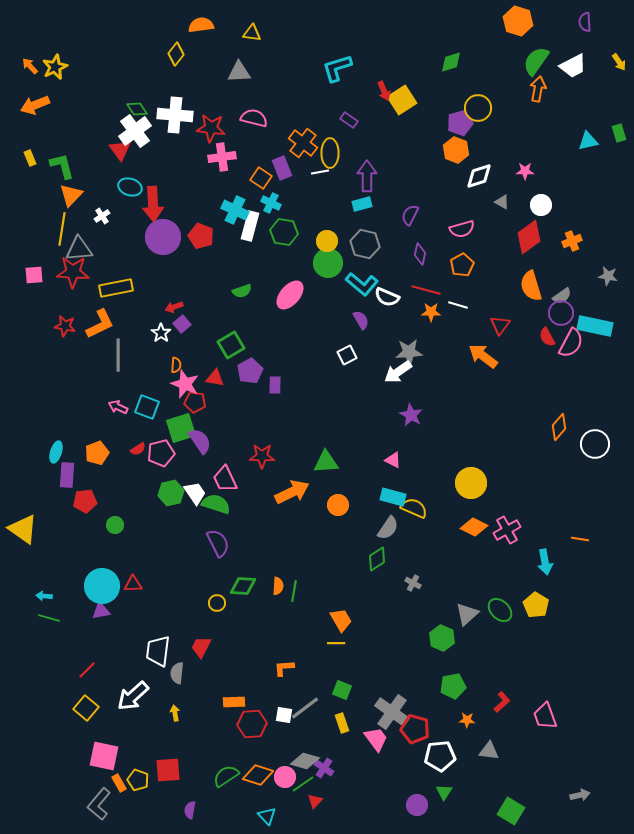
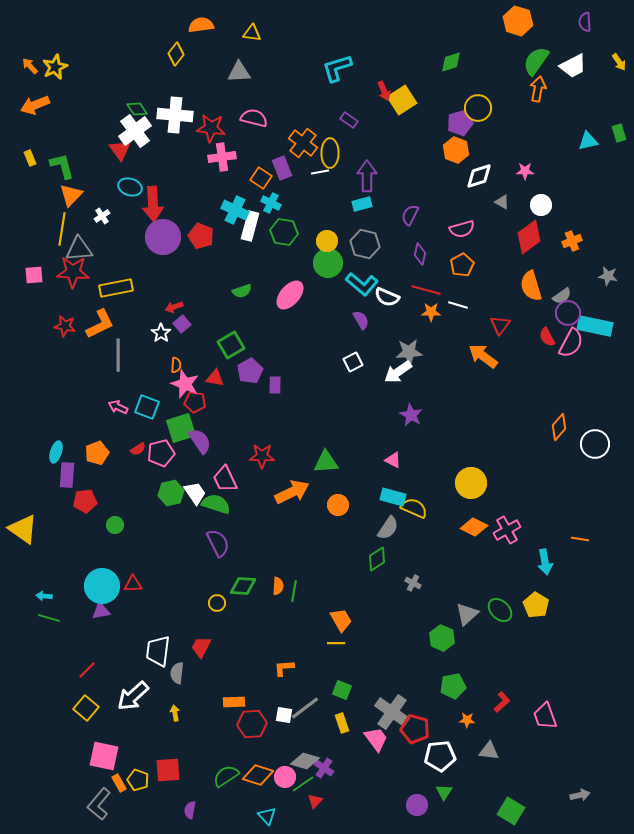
purple circle at (561, 313): moved 7 px right
white square at (347, 355): moved 6 px right, 7 px down
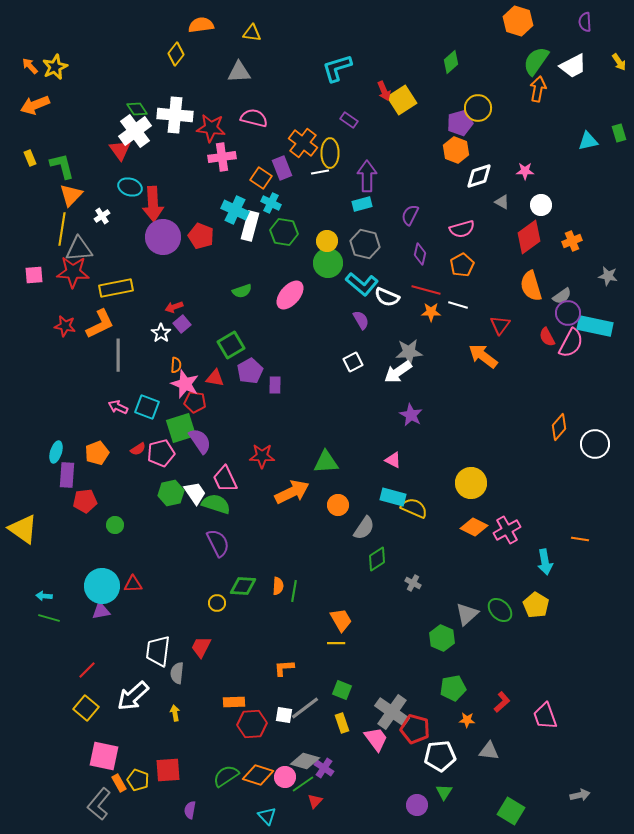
green diamond at (451, 62): rotated 25 degrees counterclockwise
gray semicircle at (388, 528): moved 24 px left
green pentagon at (453, 686): moved 2 px down
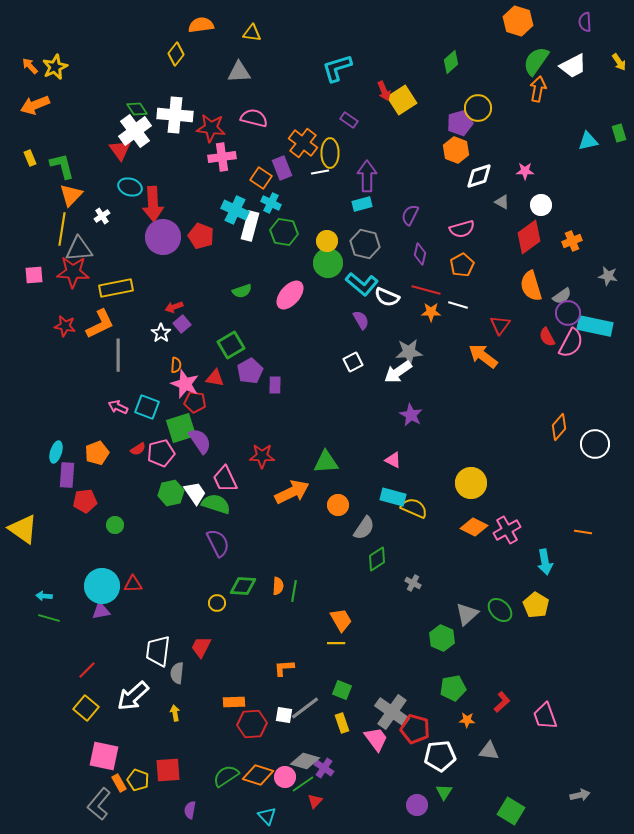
orange line at (580, 539): moved 3 px right, 7 px up
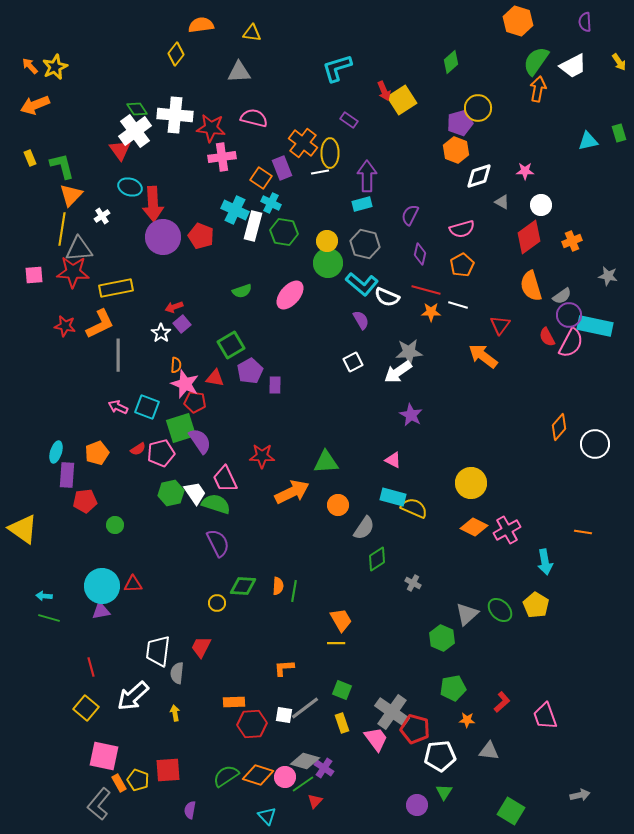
white rectangle at (250, 226): moved 3 px right
purple circle at (568, 313): moved 1 px right, 2 px down
red line at (87, 670): moved 4 px right, 3 px up; rotated 60 degrees counterclockwise
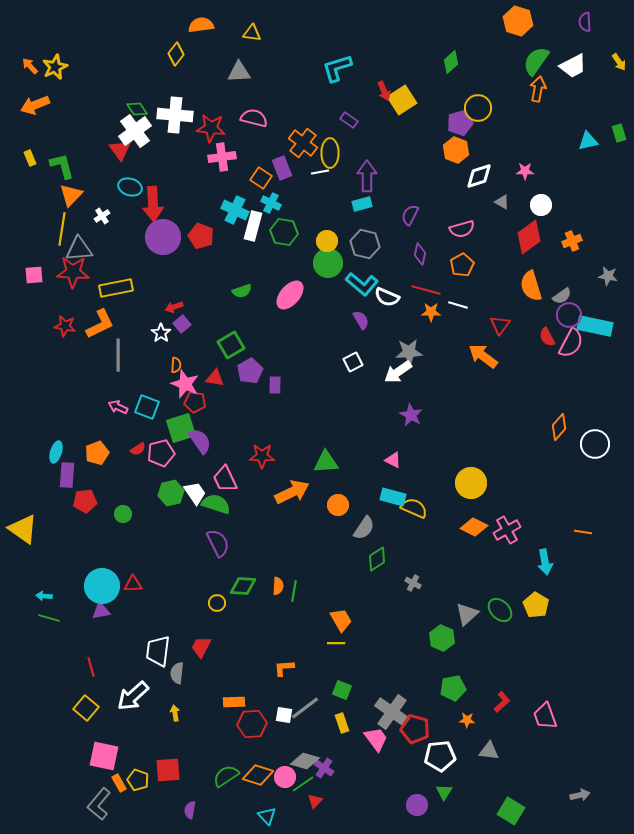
green circle at (115, 525): moved 8 px right, 11 px up
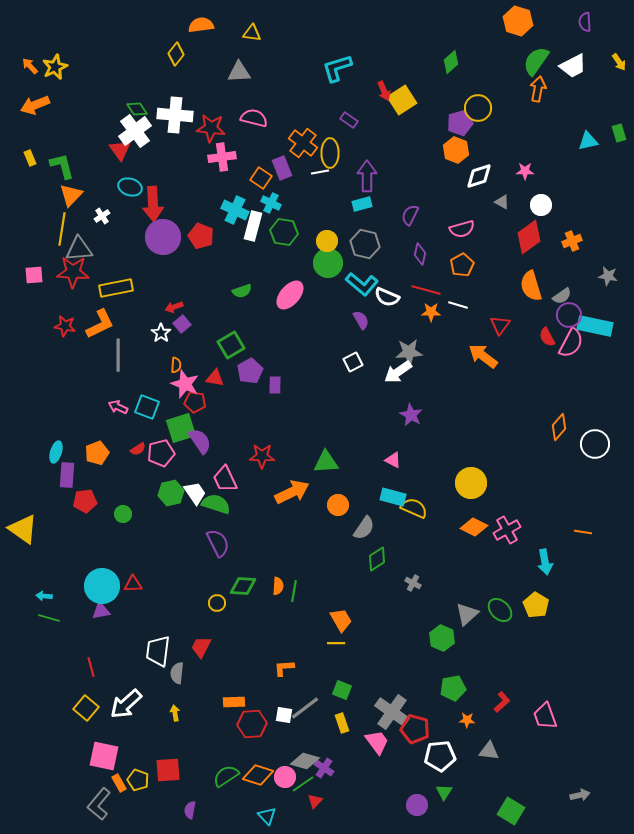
white arrow at (133, 696): moved 7 px left, 8 px down
pink trapezoid at (376, 739): moved 1 px right, 3 px down
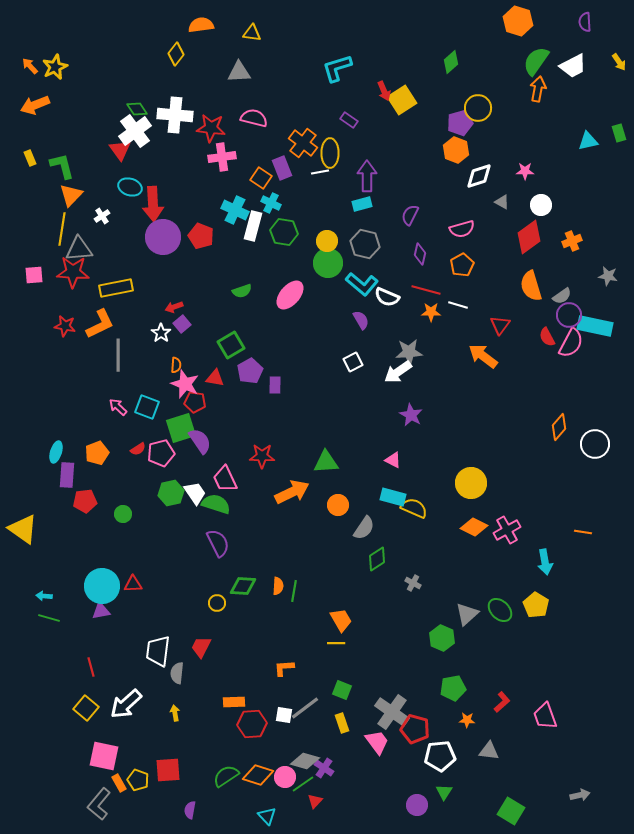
pink arrow at (118, 407): rotated 18 degrees clockwise
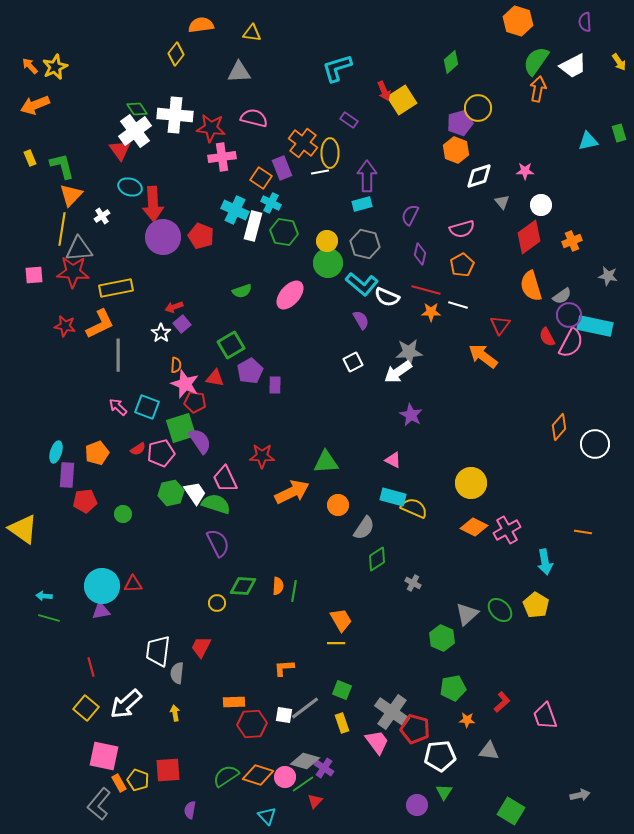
gray triangle at (502, 202): rotated 21 degrees clockwise
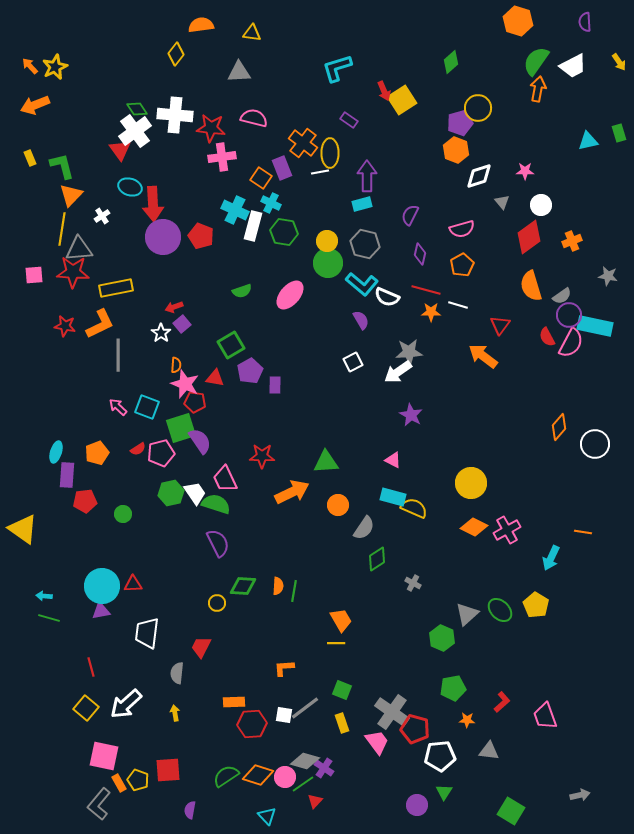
cyan arrow at (545, 562): moved 6 px right, 4 px up; rotated 35 degrees clockwise
white trapezoid at (158, 651): moved 11 px left, 18 px up
